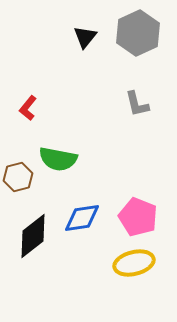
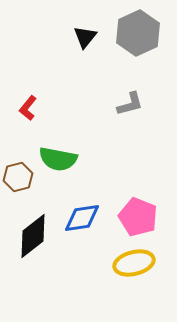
gray L-shape: moved 7 px left; rotated 92 degrees counterclockwise
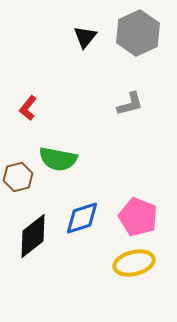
blue diamond: rotated 9 degrees counterclockwise
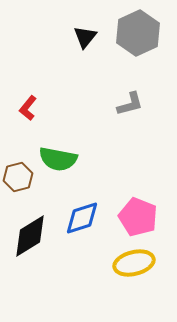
black diamond: moved 3 px left; rotated 6 degrees clockwise
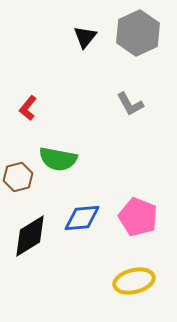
gray L-shape: rotated 76 degrees clockwise
blue diamond: rotated 12 degrees clockwise
yellow ellipse: moved 18 px down
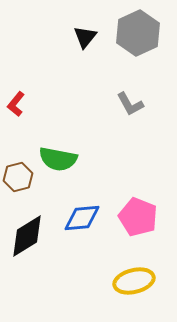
red L-shape: moved 12 px left, 4 px up
black diamond: moved 3 px left
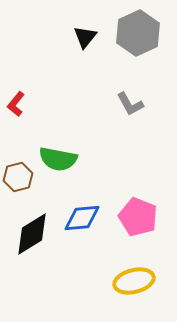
black diamond: moved 5 px right, 2 px up
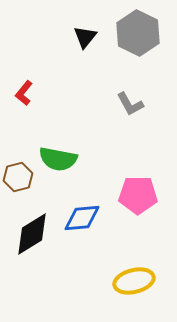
gray hexagon: rotated 9 degrees counterclockwise
red L-shape: moved 8 px right, 11 px up
pink pentagon: moved 22 px up; rotated 21 degrees counterclockwise
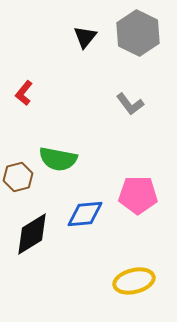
gray L-shape: rotated 8 degrees counterclockwise
blue diamond: moved 3 px right, 4 px up
